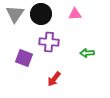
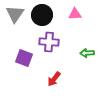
black circle: moved 1 px right, 1 px down
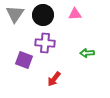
black circle: moved 1 px right
purple cross: moved 4 px left, 1 px down
purple square: moved 2 px down
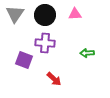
black circle: moved 2 px right
red arrow: rotated 84 degrees counterclockwise
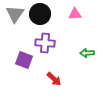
black circle: moved 5 px left, 1 px up
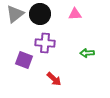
gray triangle: rotated 18 degrees clockwise
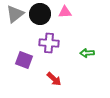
pink triangle: moved 10 px left, 2 px up
purple cross: moved 4 px right
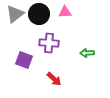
black circle: moved 1 px left
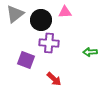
black circle: moved 2 px right, 6 px down
green arrow: moved 3 px right, 1 px up
purple square: moved 2 px right
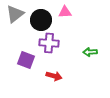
red arrow: moved 3 px up; rotated 28 degrees counterclockwise
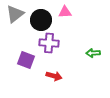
green arrow: moved 3 px right, 1 px down
